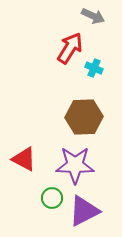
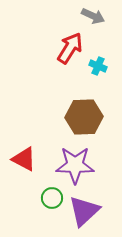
cyan cross: moved 4 px right, 2 px up
purple triangle: rotated 16 degrees counterclockwise
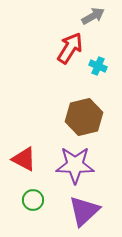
gray arrow: rotated 55 degrees counterclockwise
brown hexagon: rotated 12 degrees counterclockwise
green circle: moved 19 px left, 2 px down
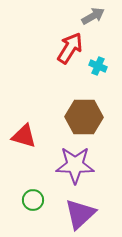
brown hexagon: rotated 15 degrees clockwise
red triangle: moved 23 px up; rotated 12 degrees counterclockwise
purple triangle: moved 4 px left, 3 px down
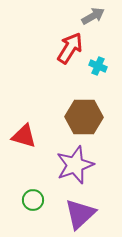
purple star: rotated 21 degrees counterclockwise
